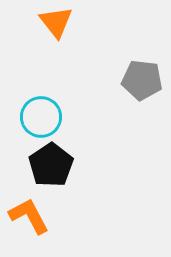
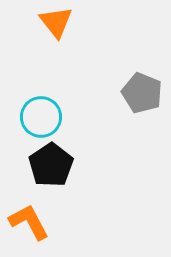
gray pentagon: moved 13 px down; rotated 15 degrees clockwise
orange L-shape: moved 6 px down
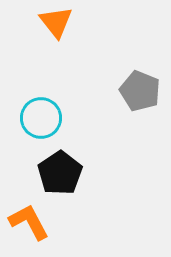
gray pentagon: moved 2 px left, 2 px up
cyan circle: moved 1 px down
black pentagon: moved 9 px right, 8 px down
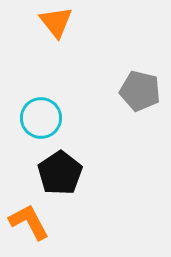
gray pentagon: rotated 9 degrees counterclockwise
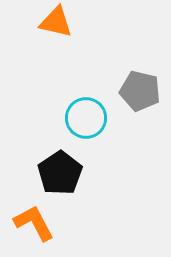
orange triangle: rotated 39 degrees counterclockwise
cyan circle: moved 45 px right
orange L-shape: moved 5 px right, 1 px down
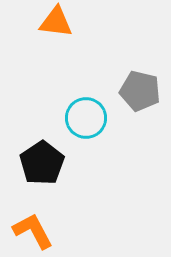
orange triangle: rotated 6 degrees counterclockwise
black pentagon: moved 18 px left, 10 px up
orange L-shape: moved 1 px left, 8 px down
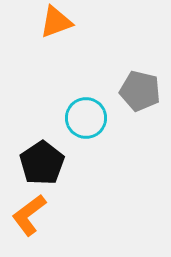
orange triangle: rotated 27 degrees counterclockwise
orange L-shape: moved 4 px left, 16 px up; rotated 99 degrees counterclockwise
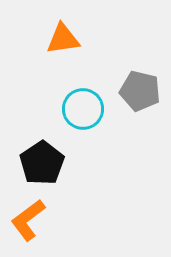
orange triangle: moved 7 px right, 17 px down; rotated 12 degrees clockwise
cyan circle: moved 3 px left, 9 px up
orange L-shape: moved 1 px left, 5 px down
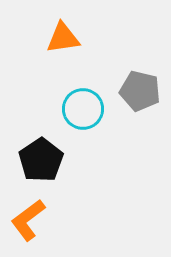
orange triangle: moved 1 px up
black pentagon: moved 1 px left, 3 px up
